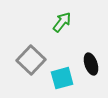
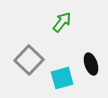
gray square: moved 2 px left
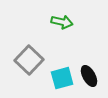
green arrow: rotated 65 degrees clockwise
black ellipse: moved 2 px left, 12 px down; rotated 10 degrees counterclockwise
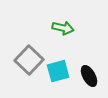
green arrow: moved 1 px right, 6 px down
cyan square: moved 4 px left, 7 px up
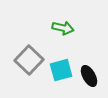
cyan square: moved 3 px right, 1 px up
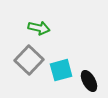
green arrow: moved 24 px left
black ellipse: moved 5 px down
